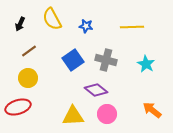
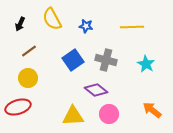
pink circle: moved 2 px right
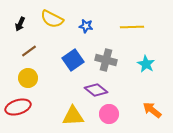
yellow semicircle: rotated 35 degrees counterclockwise
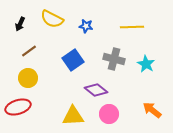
gray cross: moved 8 px right, 1 px up
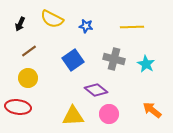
red ellipse: rotated 25 degrees clockwise
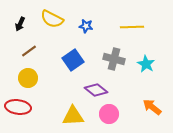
orange arrow: moved 3 px up
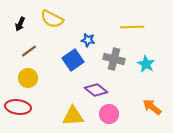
blue star: moved 2 px right, 14 px down
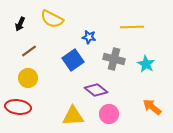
blue star: moved 1 px right, 3 px up
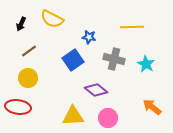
black arrow: moved 1 px right
pink circle: moved 1 px left, 4 px down
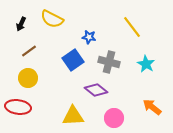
yellow line: rotated 55 degrees clockwise
gray cross: moved 5 px left, 3 px down
pink circle: moved 6 px right
